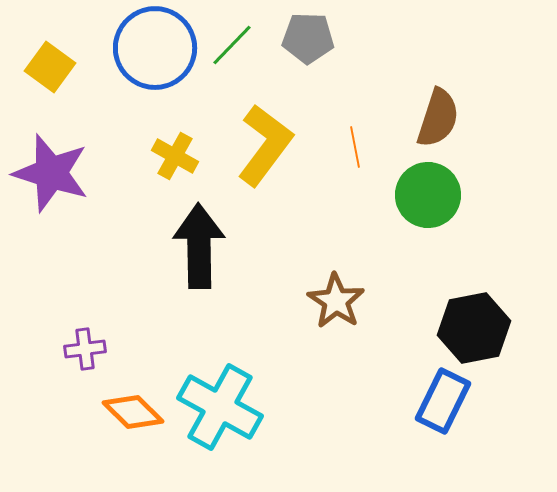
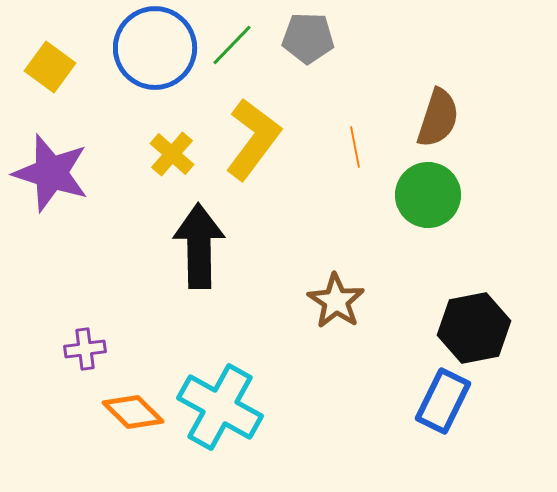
yellow L-shape: moved 12 px left, 6 px up
yellow cross: moved 3 px left, 2 px up; rotated 12 degrees clockwise
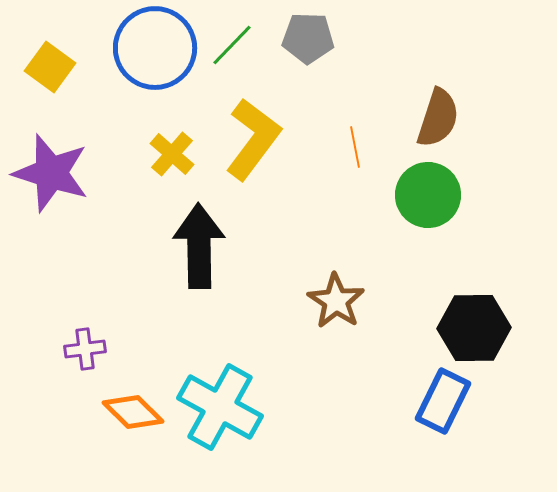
black hexagon: rotated 10 degrees clockwise
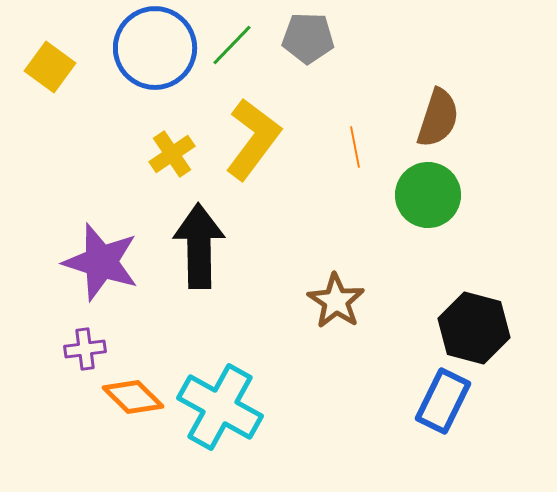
yellow cross: rotated 15 degrees clockwise
purple star: moved 50 px right, 89 px down
black hexagon: rotated 16 degrees clockwise
orange diamond: moved 15 px up
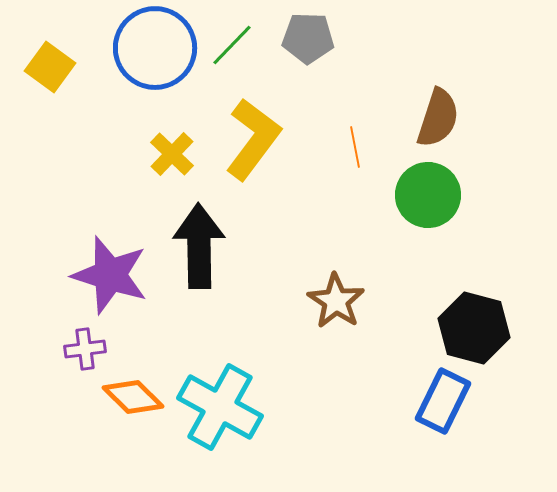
yellow cross: rotated 12 degrees counterclockwise
purple star: moved 9 px right, 13 px down
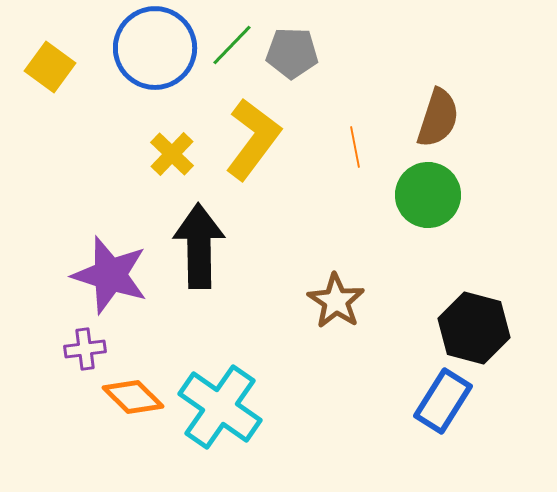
gray pentagon: moved 16 px left, 15 px down
blue rectangle: rotated 6 degrees clockwise
cyan cross: rotated 6 degrees clockwise
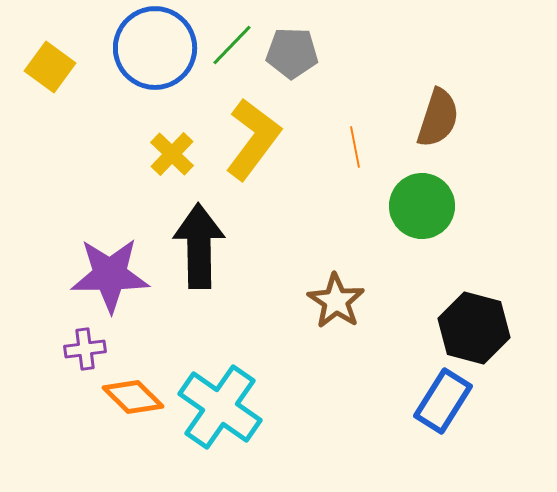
green circle: moved 6 px left, 11 px down
purple star: rotated 18 degrees counterclockwise
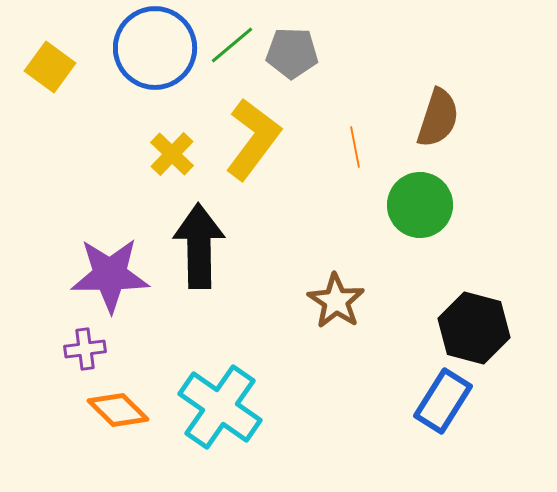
green line: rotated 6 degrees clockwise
green circle: moved 2 px left, 1 px up
orange diamond: moved 15 px left, 13 px down
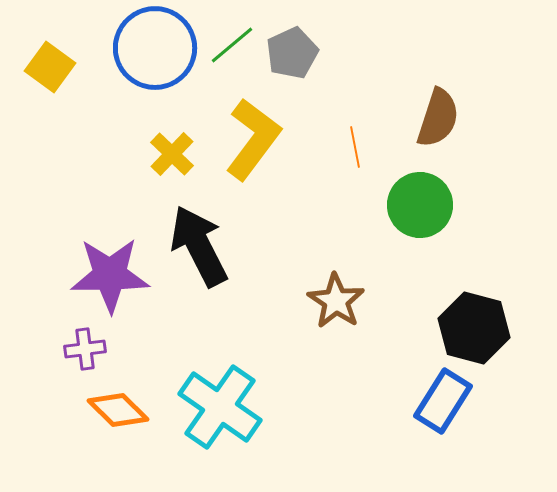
gray pentagon: rotated 27 degrees counterclockwise
black arrow: rotated 26 degrees counterclockwise
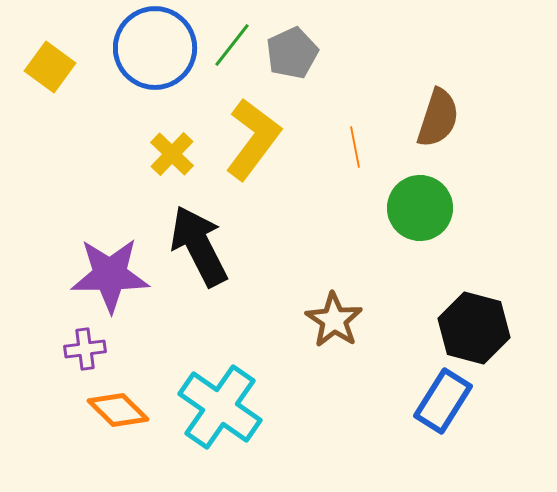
green line: rotated 12 degrees counterclockwise
green circle: moved 3 px down
brown star: moved 2 px left, 19 px down
